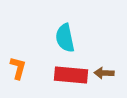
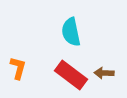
cyan semicircle: moved 6 px right, 6 px up
red rectangle: rotated 32 degrees clockwise
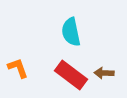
orange L-shape: rotated 35 degrees counterclockwise
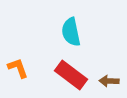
brown arrow: moved 5 px right, 8 px down
